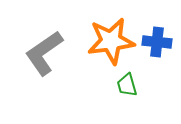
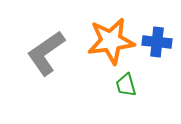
gray L-shape: moved 2 px right
green trapezoid: moved 1 px left
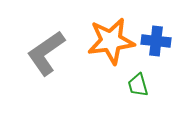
blue cross: moved 1 px left, 1 px up
green trapezoid: moved 12 px right
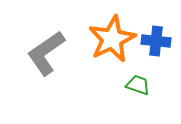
orange star: moved 1 px right, 2 px up; rotated 18 degrees counterclockwise
green trapezoid: rotated 125 degrees clockwise
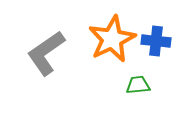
green trapezoid: rotated 25 degrees counterclockwise
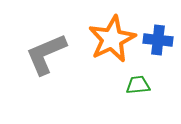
blue cross: moved 2 px right, 1 px up
gray L-shape: moved 1 px down; rotated 12 degrees clockwise
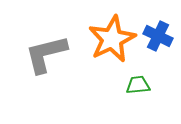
blue cross: moved 4 px up; rotated 20 degrees clockwise
gray L-shape: rotated 9 degrees clockwise
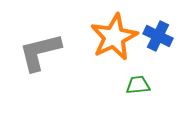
orange star: moved 2 px right, 2 px up
gray L-shape: moved 6 px left, 2 px up
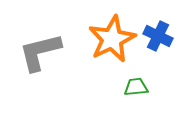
orange star: moved 2 px left, 2 px down
green trapezoid: moved 2 px left, 2 px down
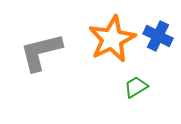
gray L-shape: moved 1 px right
green trapezoid: rotated 25 degrees counterclockwise
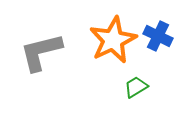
orange star: moved 1 px right, 1 px down
